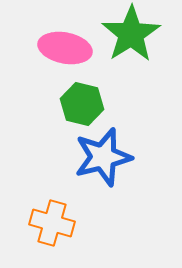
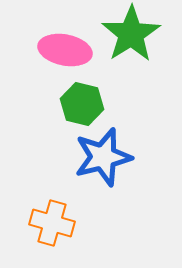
pink ellipse: moved 2 px down
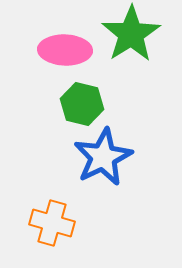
pink ellipse: rotated 9 degrees counterclockwise
blue star: rotated 12 degrees counterclockwise
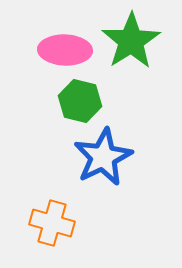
green star: moved 7 px down
green hexagon: moved 2 px left, 3 px up
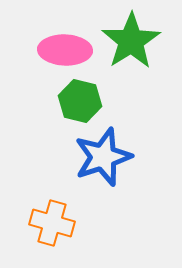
blue star: rotated 8 degrees clockwise
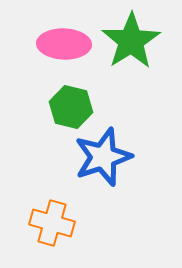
pink ellipse: moved 1 px left, 6 px up
green hexagon: moved 9 px left, 6 px down
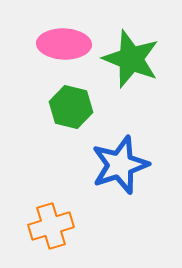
green star: moved 18 px down; rotated 18 degrees counterclockwise
blue star: moved 17 px right, 8 px down
orange cross: moved 1 px left, 3 px down; rotated 33 degrees counterclockwise
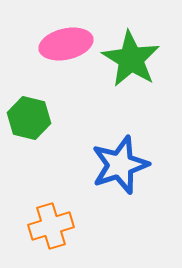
pink ellipse: moved 2 px right; rotated 15 degrees counterclockwise
green star: rotated 10 degrees clockwise
green hexagon: moved 42 px left, 11 px down
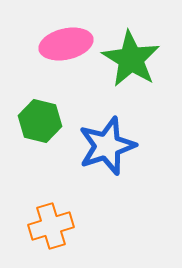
green hexagon: moved 11 px right, 3 px down
blue star: moved 13 px left, 19 px up
